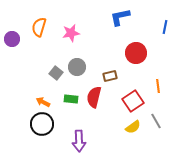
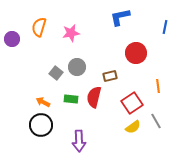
red square: moved 1 px left, 2 px down
black circle: moved 1 px left, 1 px down
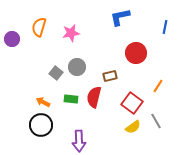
orange line: rotated 40 degrees clockwise
red square: rotated 20 degrees counterclockwise
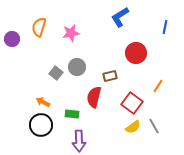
blue L-shape: rotated 20 degrees counterclockwise
green rectangle: moved 1 px right, 15 px down
gray line: moved 2 px left, 5 px down
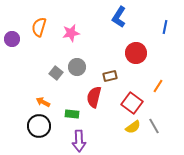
blue L-shape: moved 1 px left; rotated 25 degrees counterclockwise
black circle: moved 2 px left, 1 px down
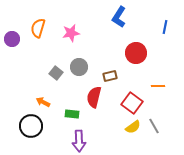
orange semicircle: moved 1 px left, 1 px down
gray circle: moved 2 px right
orange line: rotated 56 degrees clockwise
black circle: moved 8 px left
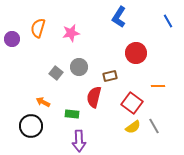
blue line: moved 3 px right, 6 px up; rotated 40 degrees counterclockwise
